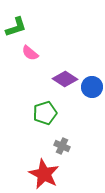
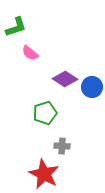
gray cross: rotated 21 degrees counterclockwise
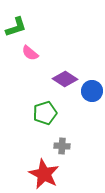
blue circle: moved 4 px down
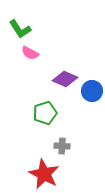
green L-shape: moved 4 px right, 2 px down; rotated 75 degrees clockwise
pink semicircle: rotated 12 degrees counterclockwise
purple diamond: rotated 10 degrees counterclockwise
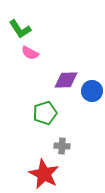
purple diamond: moved 1 px right, 1 px down; rotated 25 degrees counterclockwise
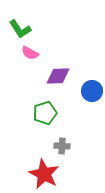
purple diamond: moved 8 px left, 4 px up
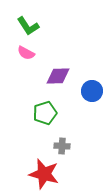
green L-shape: moved 8 px right, 3 px up
pink semicircle: moved 4 px left
red star: rotated 12 degrees counterclockwise
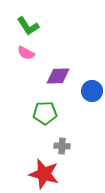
green pentagon: rotated 15 degrees clockwise
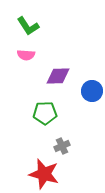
pink semicircle: moved 2 px down; rotated 24 degrees counterclockwise
gray cross: rotated 28 degrees counterclockwise
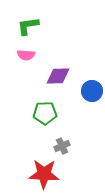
green L-shape: rotated 115 degrees clockwise
red star: rotated 12 degrees counterclockwise
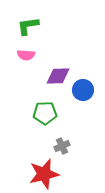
blue circle: moved 9 px left, 1 px up
red star: rotated 16 degrees counterclockwise
